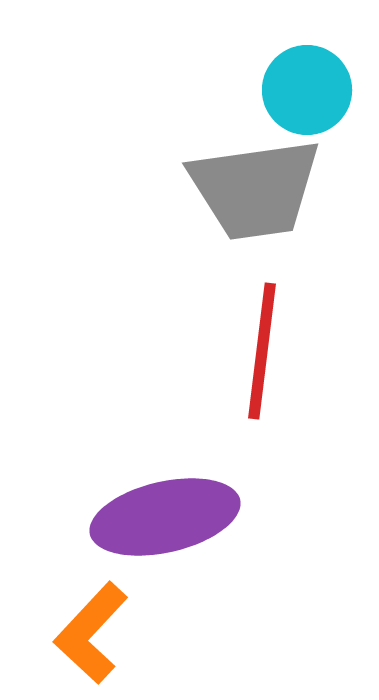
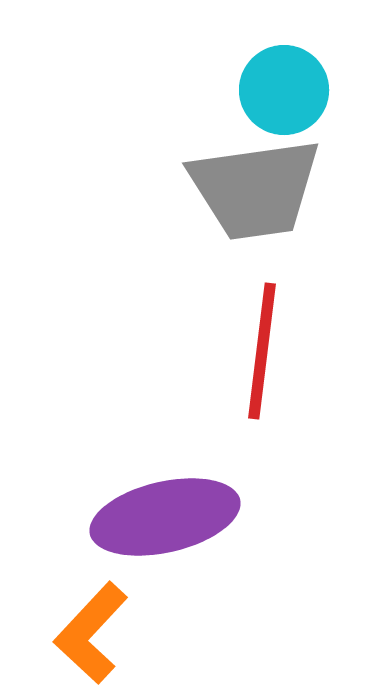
cyan circle: moved 23 px left
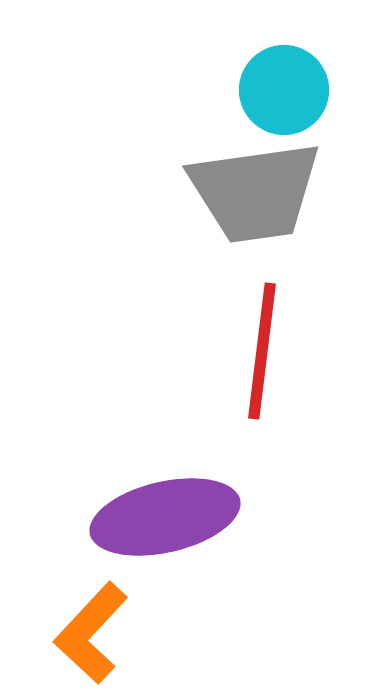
gray trapezoid: moved 3 px down
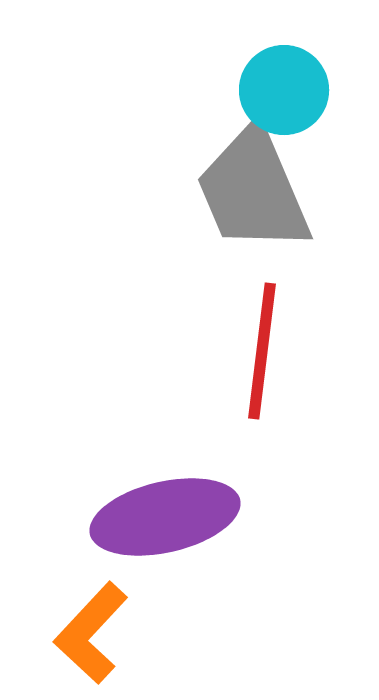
gray trapezoid: moved 2 px left, 2 px up; rotated 75 degrees clockwise
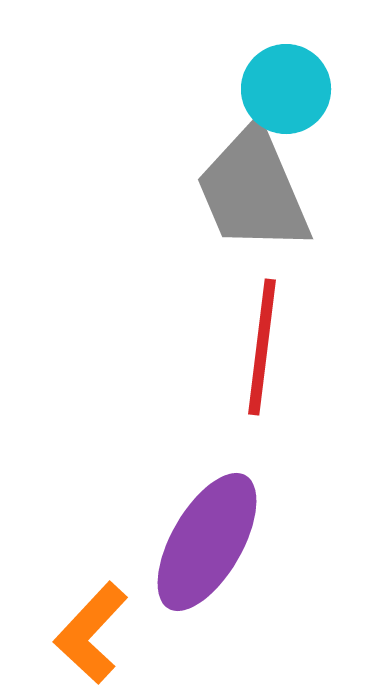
cyan circle: moved 2 px right, 1 px up
red line: moved 4 px up
purple ellipse: moved 42 px right, 25 px down; rotated 47 degrees counterclockwise
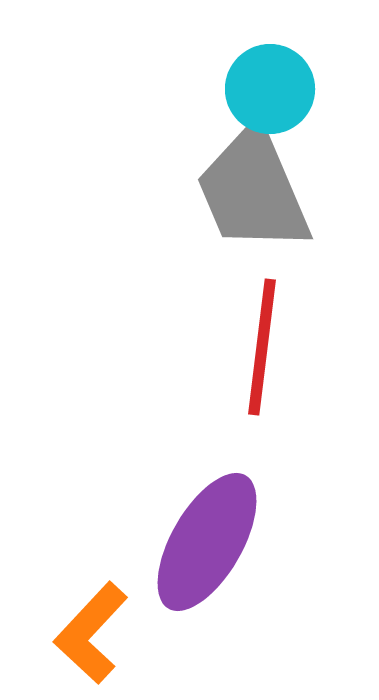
cyan circle: moved 16 px left
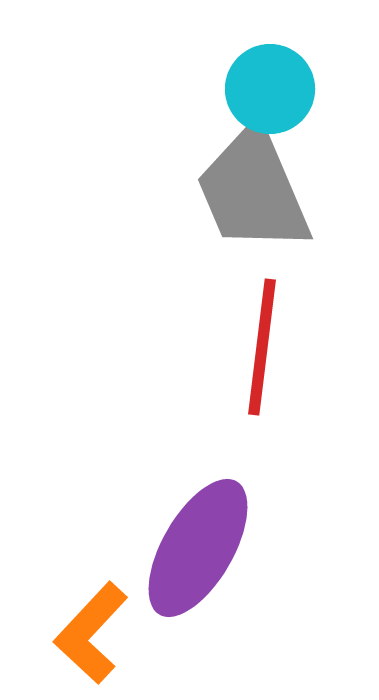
purple ellipse: moved 9 px left, 6 px down
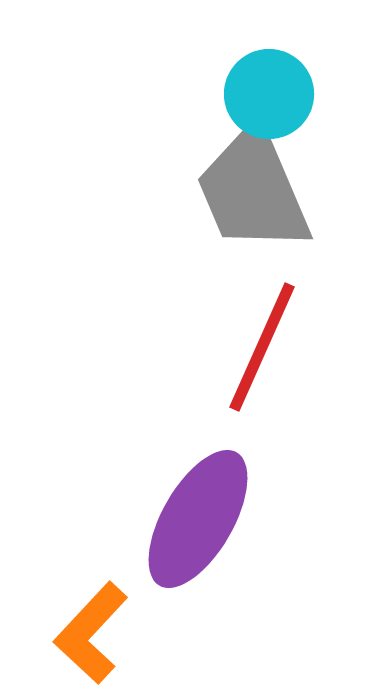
cyan circle: moved 1 px left, 5 px down
red line: rotated 17 degrees clockwise
purple ellipse: moved 29 px up
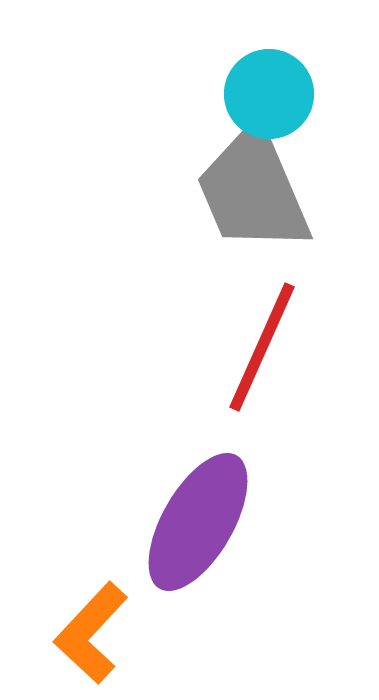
purple ellipse: moved 3 px down
